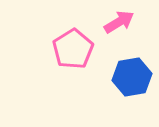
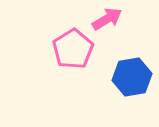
pink arrow: moved 12 px left, 3 px up
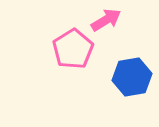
pink arrow: moved 1 px left, 1 px down
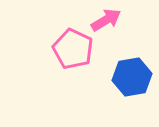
pink pentagon: rotated 15 degrees counterclockwise
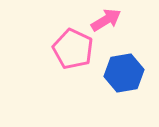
blue hexagon: moved 8 px left, 4 px up
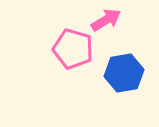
pink pentagon: rotated 9 degrees counterclockwise
